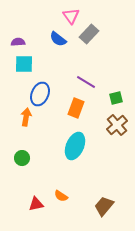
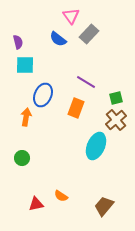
purple semicircle: rotated 80 degrees clockwise
cyan square: moved 1 px right, 1 px down
blue ellipse: moved 3 px right, 1 px down
brown cross: moved 1 px left, 5 px up
cyan ellipse: moved 21 px right
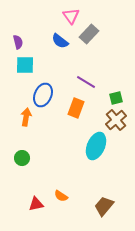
blue semicircle: moved 2 px right, 2 px down
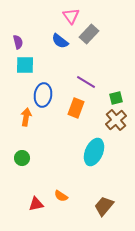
blue ellipse: rotated 15 degrees counterclockwise
cyan ellipse: moved 2 px left, 6 px down
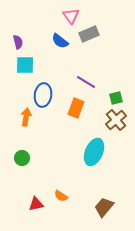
gray rectangle: rotated 24 degrees clockwise
brown trapezoid: moved 1 px down
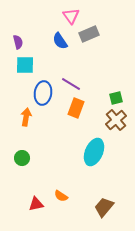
blue semicircle: rotated 18 degrees clockwise
purple line: moved 15 px left, 2 px down
blue ellipse: moved 2 px up
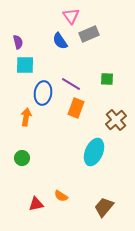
green square: moved 9 px left, 19 px up; rotated 16 degrees clockwise
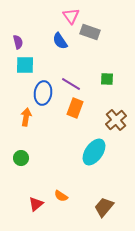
gray rectangle: moved 1 px right, 2 px up; rotated 42 degrees clockwise
orange rectangle: moved 1 px left
cyan ellipse: rotated 12 degrees clockwise
green circle: moved 1 px left
red triangle: rotated 28 degrees counterclockwise
